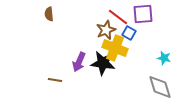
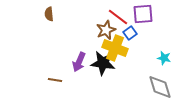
blue square: moved 1 px right; rotated 24 degrees clockwise
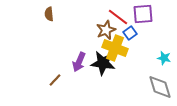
brown line: rotated 56 degrees counterclockwise
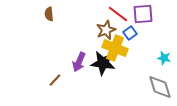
red line: moved 3 px up
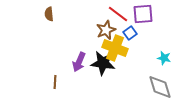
brown line: moved 2 px down; rotated 40 degrees counterclockwise
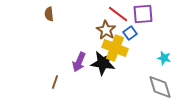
brown star: rotated 18 degrees counterclockwise
brown line: rotated 16 degrees clockwise
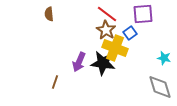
red line: moved 11 px left
